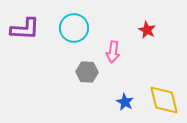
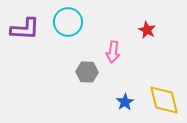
cyan circle: moved 6 px left, 6 px up
blue star: rotated 12 degrees clockwise
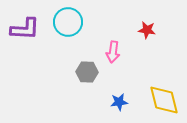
red star: rotated 18 degrees counterclockwise
blue star: moved 6 px left; rotated 24 degrees clockwise
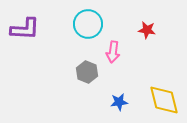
cyan circle: moved 20 px right, 2 px down
gray hexagon: rotated 20 degrees clockwise
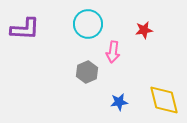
red star: moved 3 px left; rotated 18 degrees counterclockwise
gray hexagon: rotated 15 degrees clockwise
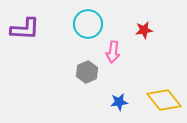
yellow diamond: rotated 24 degrees counterclockwise
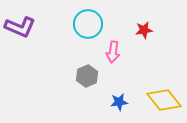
purple L-shape: moved 5 px left, 2 px up; rotated 20 degrees clockwise
gray hexagon: moved 4 px down
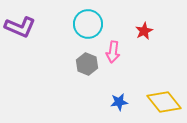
red star: moved 1 px down; rotated 18 degrees counterclockwise
gray hexagon: moved 12 px up; rotated 15 degrees counterclockwise
yellow diamond: moved 2 px down
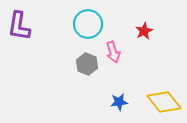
purple L-shape: moved 1 px left, 1 px up; rotated 76 degrees clockwise
pink arrow: rotated 25 degrees counterclockwise
